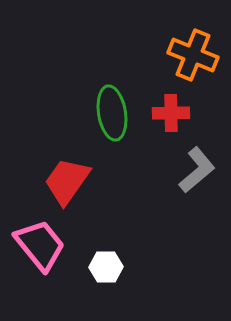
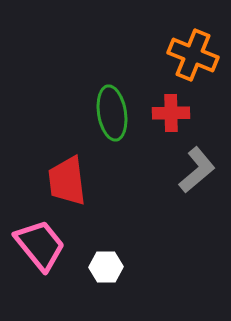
red trapezoid: rotated 42 degrees counterclockwise
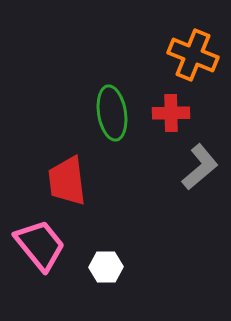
gray L-shape: moved 3 px right, 3 px up
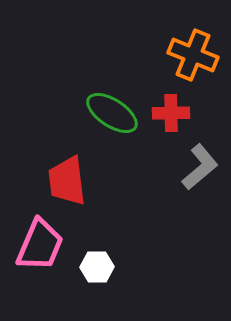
green ellipse: rotated 48 degrees counterclockwise
pink trapezoid: rotated 62 degrees clockwise
white hexagon: moved 9 px left
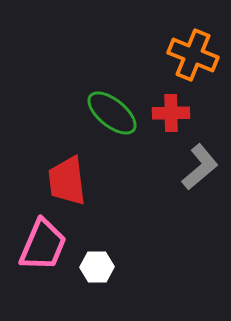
green ellipse: rotated 6 degrees clockwise
pink trapezoid: moved 3 px right
